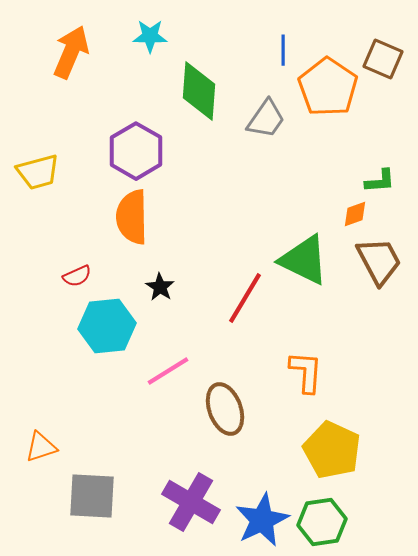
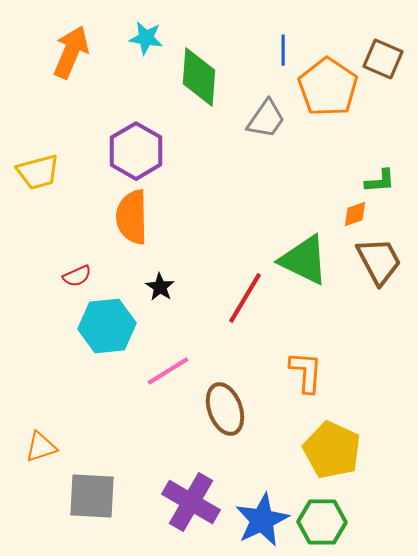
cyan star: moved 4 px left, 2 px down; rotated 8 degrees clockwise
green diamond: moved 14 px up
green hexagon: rotated 9 degrees clockwise
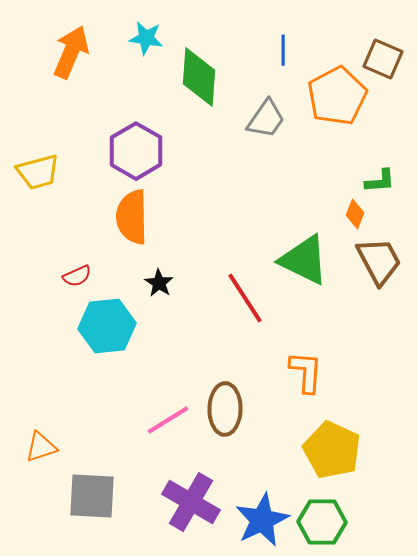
orange pentagon: moved 9 px right, 9 px down; rotated 10 degrees clockwise
orange diamond: rotated 48 degrees counterclockwise
black star: moved 1 px left, 4 px up
red line: rotated 64 degrees counterclockwise
pink line: moved 49 px down
brown ellipse: rotated 21 degrees clockwise
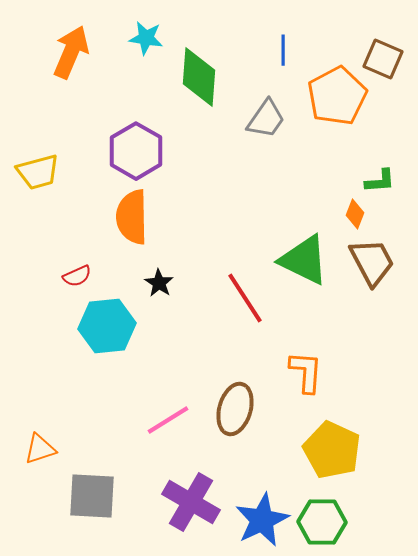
brown trapezoid: moved 7 px left, 1 px down
brown ellipse: moved 10 px right; rotated 15 degrees clockwise
orange triangle: moved 1 px left, 2 px down
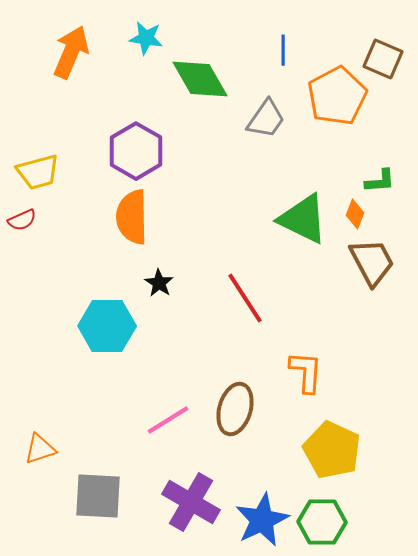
green diamond: moved 1 px right, 2 px down; rotated 34 degrees counterclockwise
green triangle: moved 1 px left, 41 px up
red semicircle: moved 55 px left, 56 px up
cyan hexagon: rotated 6 degrees clockwise
gray square: moved 6 px right
